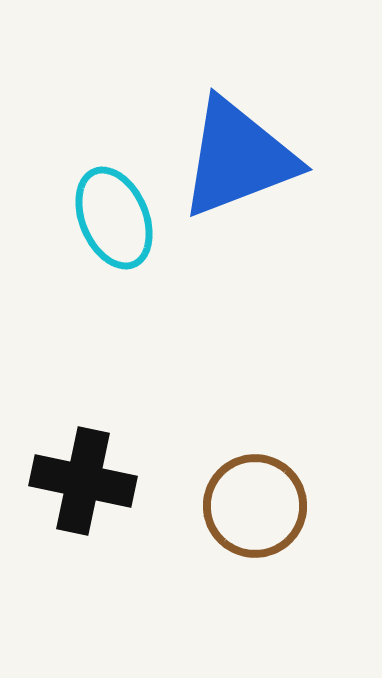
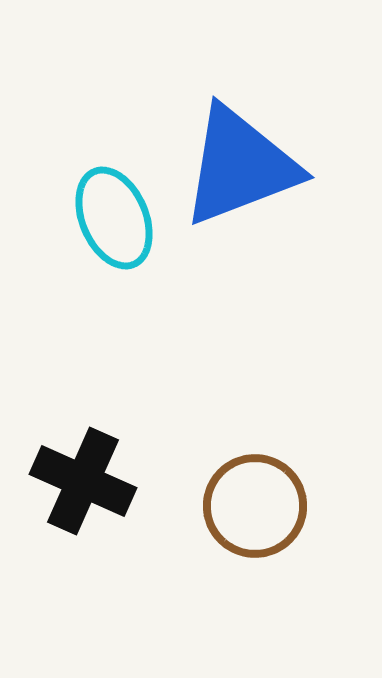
blue triangle: moved 2 px right, 8 px down
black cross: rotated 12 degrees clockwise
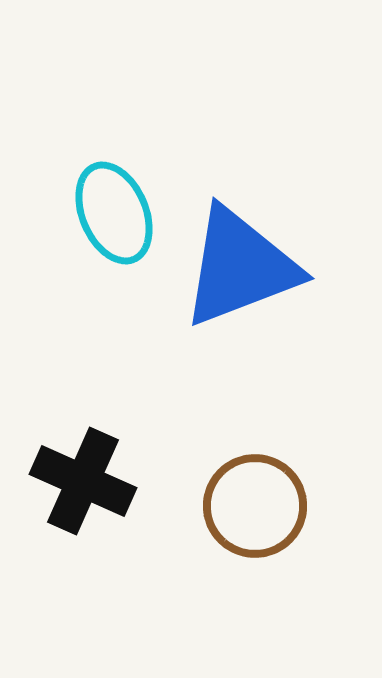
blue triangle: moved 101 px down
cyan ellipse: moved 5 px up
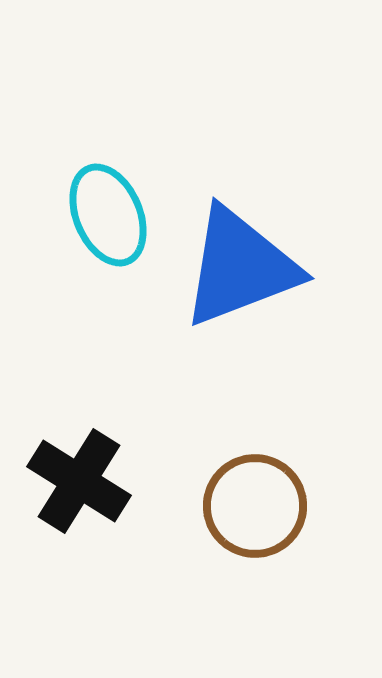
cyan ellipse: moved 6 px left, 2 px down
black cross: moved 4 px left; rotated 8 degrees clockwise
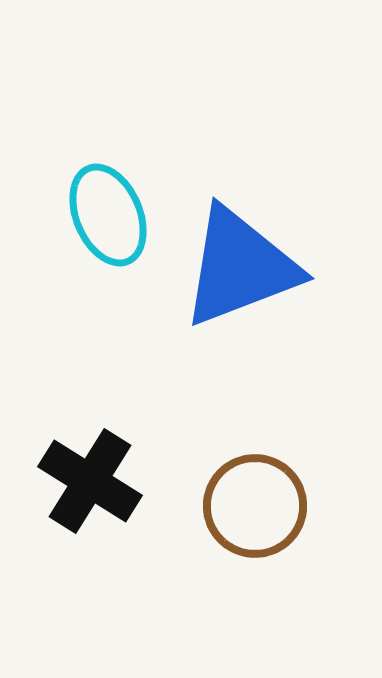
black cross: moved 11 px right
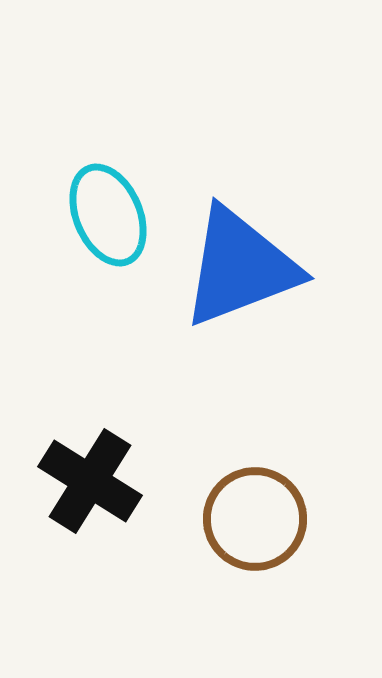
brown circle: moved 13 px down
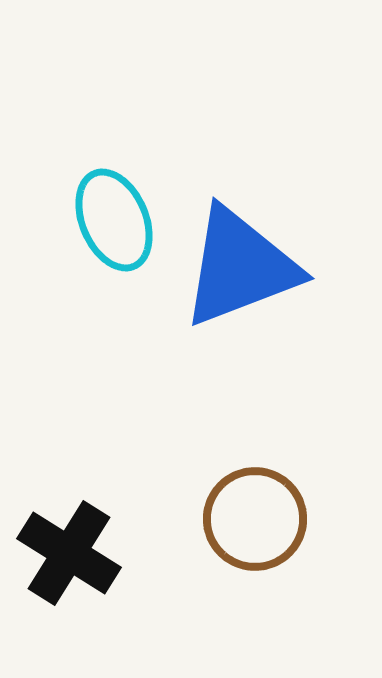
cyan ellipse: moved 6 px right, 5 px down
black cross: moved 21 px left, 72 px down
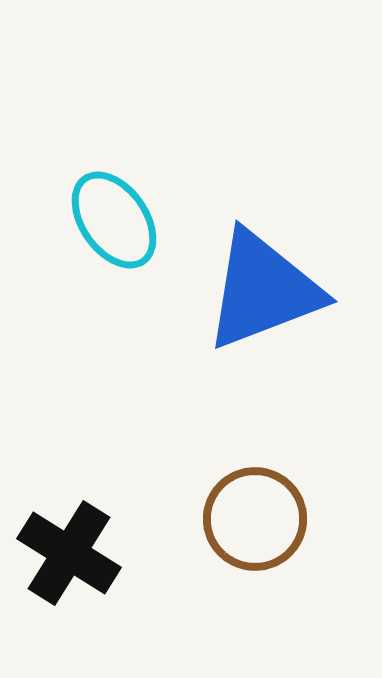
cyan ellipse: rotated 12 degrees counterclockwise
blue triangle: moved 23 px right, 23 px down
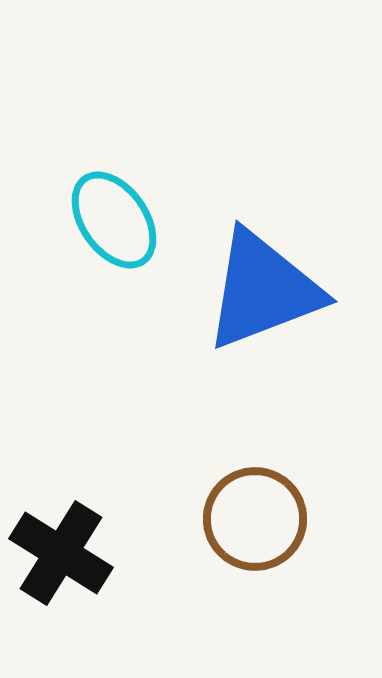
black cross: moved 8 px left
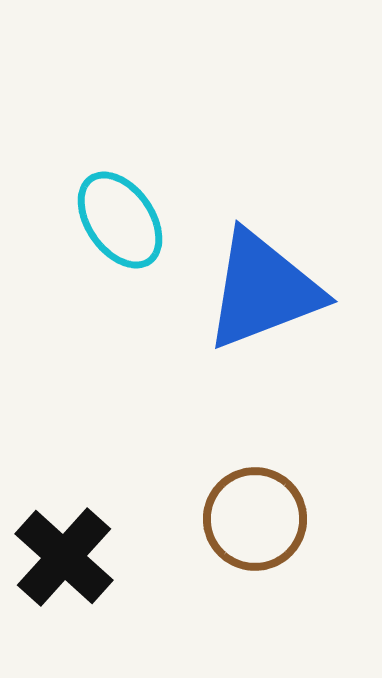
cyan ellipse: moved 6 px right
black cross: moved 3 px right, 4 px down; rotated 10 degrees clockwise
